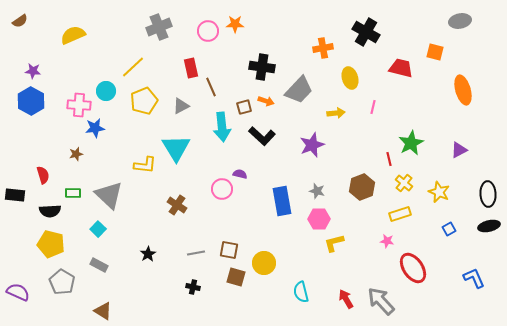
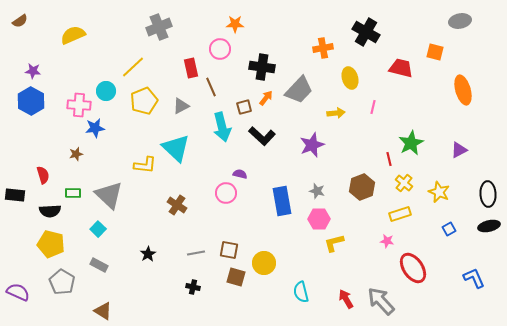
pink circle at (208, 31): moved 12 px right, 18 px down
orange arrow at (266, 101): moved 3 px up; rotated 70 degrees counterclockwise
cyan arrow at (222, 127): rotated 8 degrees counterclockwise
cyan triangle at (176, 148): rotated 16 degrees counterclockwise
pink circle at (222, 189): moved 4 px right, 4 px down
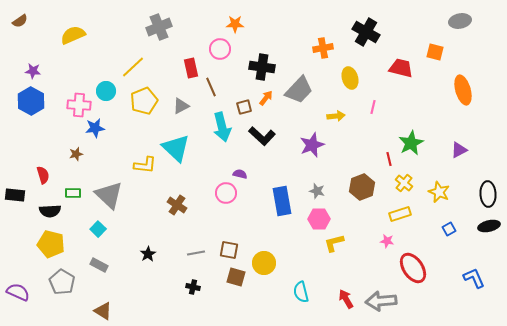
yellow arrow at (336, 113): moved 3 px down
gray arrow at (381, 301): rotated 52 degrees counterclockwise
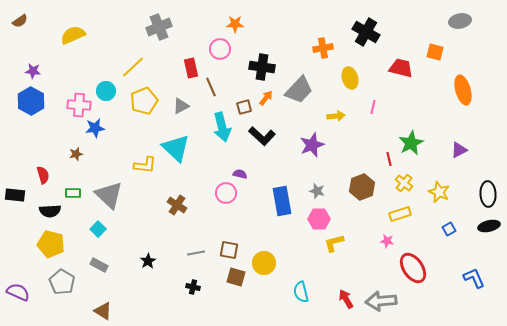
black star at (148, 254): moved 7 px down
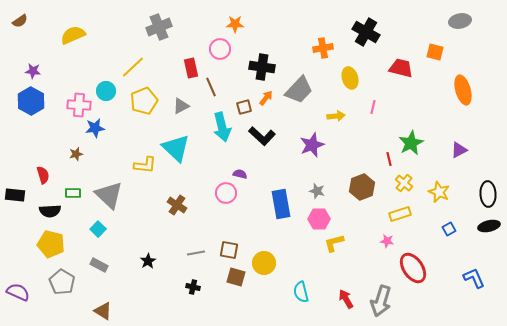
blue rectangle at (282, 201): moved 1 px left, 3 px down
gray arrow at (381, 301): rotated 68 degrees counterclockwise
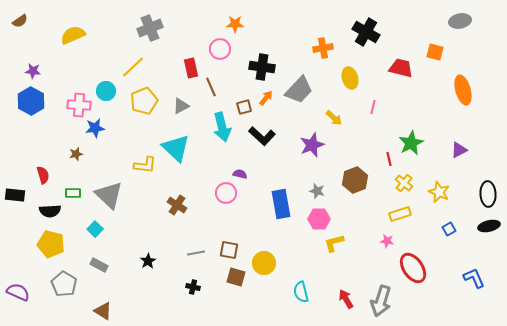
gray cross at (159, 27): moved 9 px left, 1 px down
yellow arrow at (336, 116): moved 2 px left, 2 px down; rotated 48 degrees clockwise
brown hexagon at (362, 187): moved 7 px left, 7 px up
cyan square at (98, 229): moved 3 px left
gray pentagon at (62, 282): moved 2 px right, 2 px down
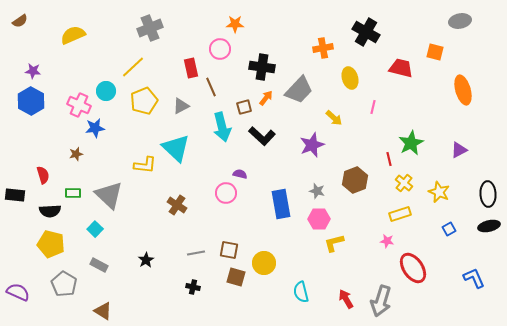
pink cross at (79, 105): rotated 20 degrees clockwise
black star at (148, 261): moved 2 px left, 1 px up
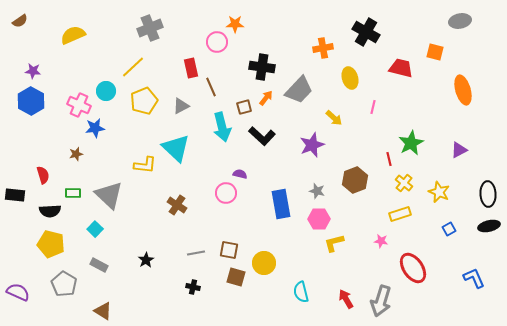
pink circle at (220, 49): moved 3 px left, 7 px up
pink star at (387, 241): moved 6 px left
